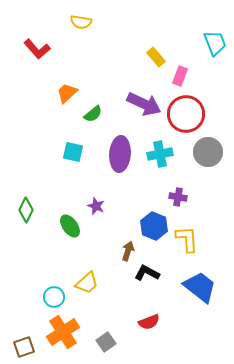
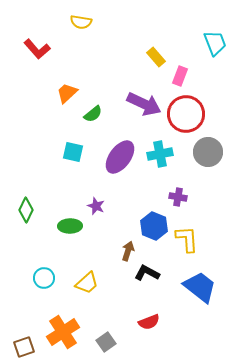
purple ellipse: moved 3 px down; rotated 32 degrees clockwise
green ellipse: rotated 55 degrees counterclockwise
cyan circle: moved 10 px left, 19 px up
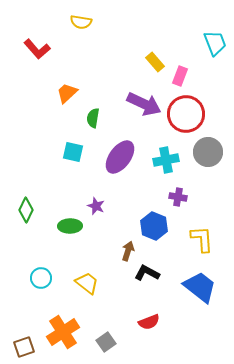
yellow rectangle: moved 1 px left, 5 px down
green semicircle: moved 4 px down; rotated 138 degrees clockwise
cyan cross: moved 6 px right, 6 px down
yellow L-shape: moved 15 px right
cyan circle: moved 3 px left
yellow trapezoid: rotated 100 degrees counterclockwise
